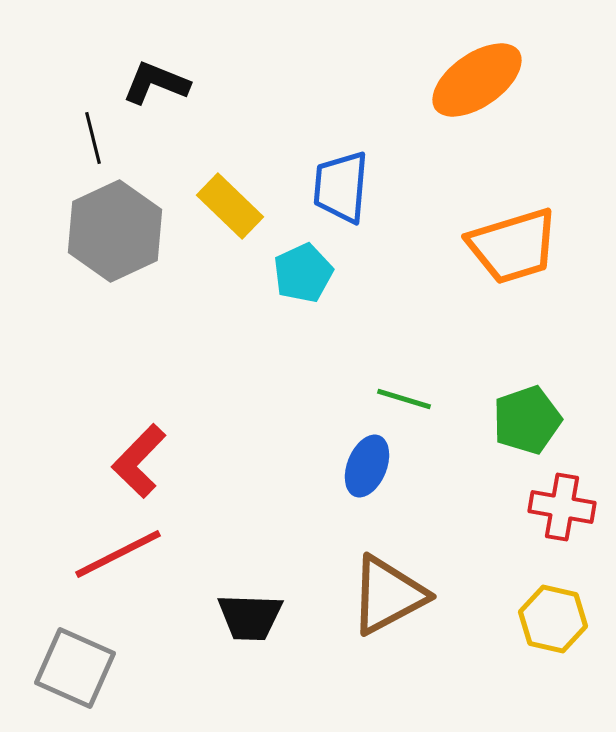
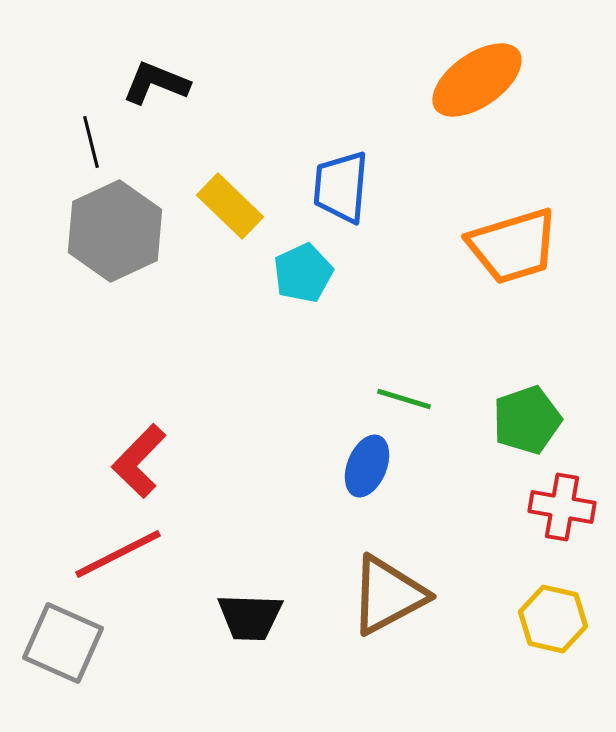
black line: moved 2 px left, 4 px down
gray square: moved 12 px left, 25 px up
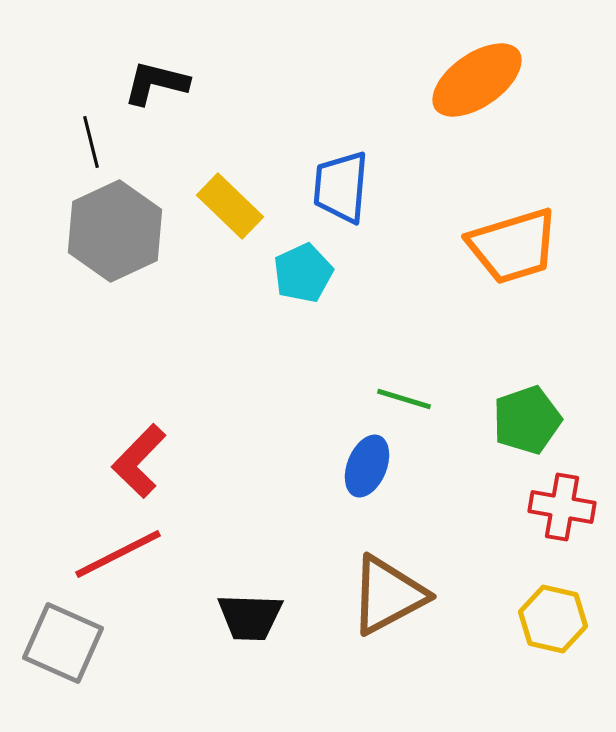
black L-shape: rotated 8 degrees counterclockwise
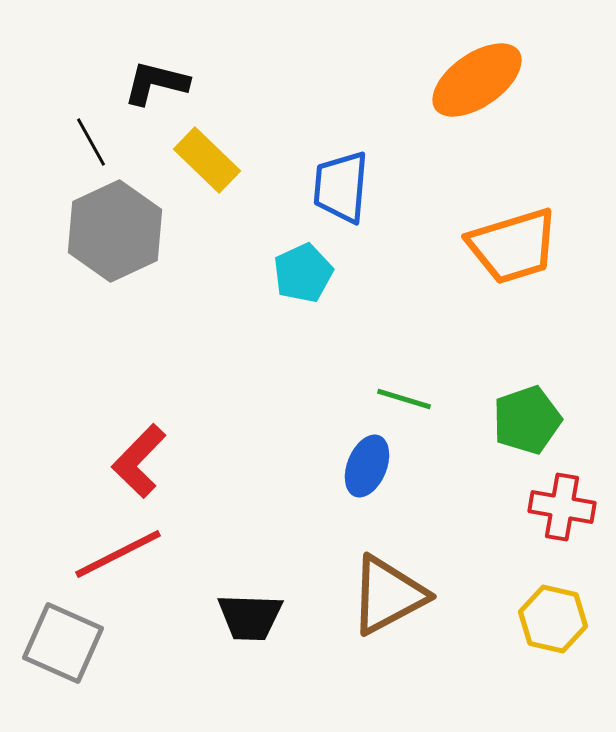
black line: rotated 15 degrees counterclockwise
yellow rectangle: moved 23 px left, 46 px up
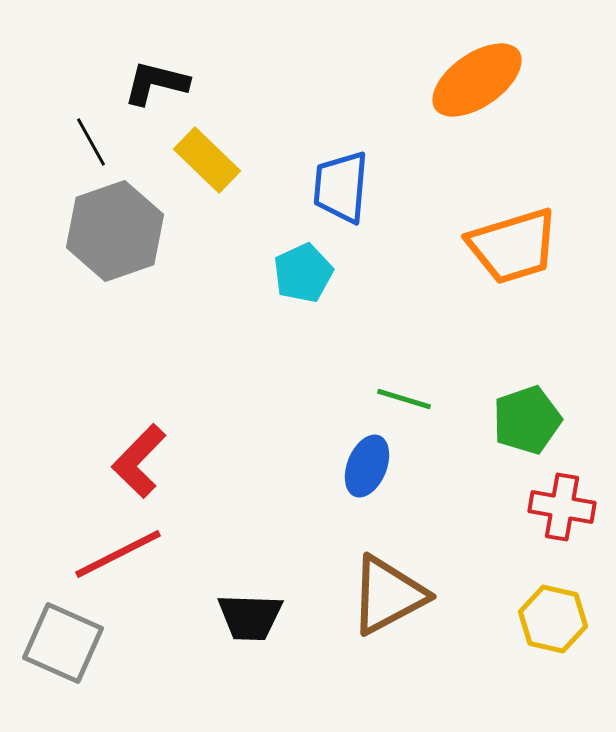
gray hexagon: rotated 6 degrees clockwise
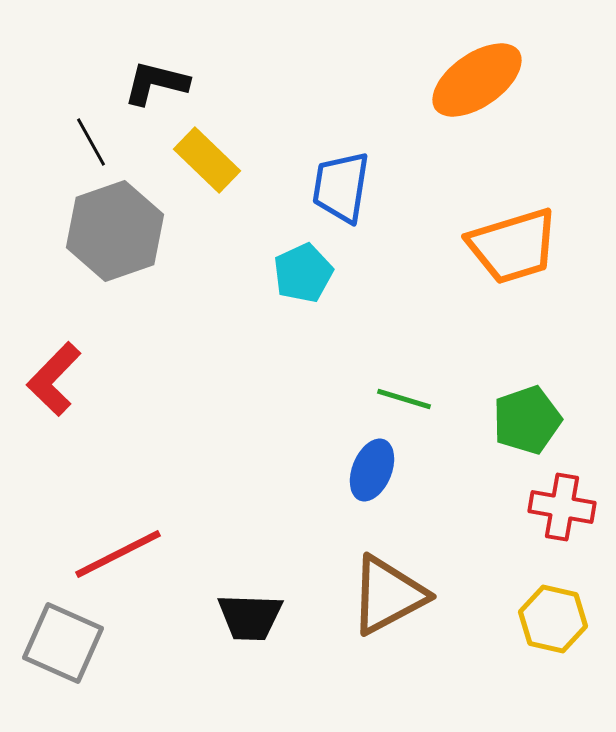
blue trapezoid: rotated 4 degrees clockwise
red L-shape: moved 85 px left, 82 px up
blue ellipse: moved 5 px right, 4 px down
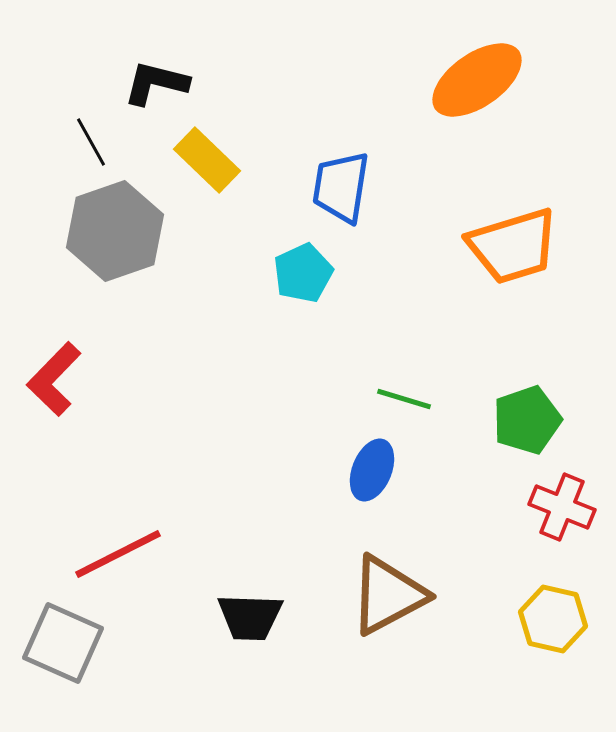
red cross: rotated 12 degrees clockwise
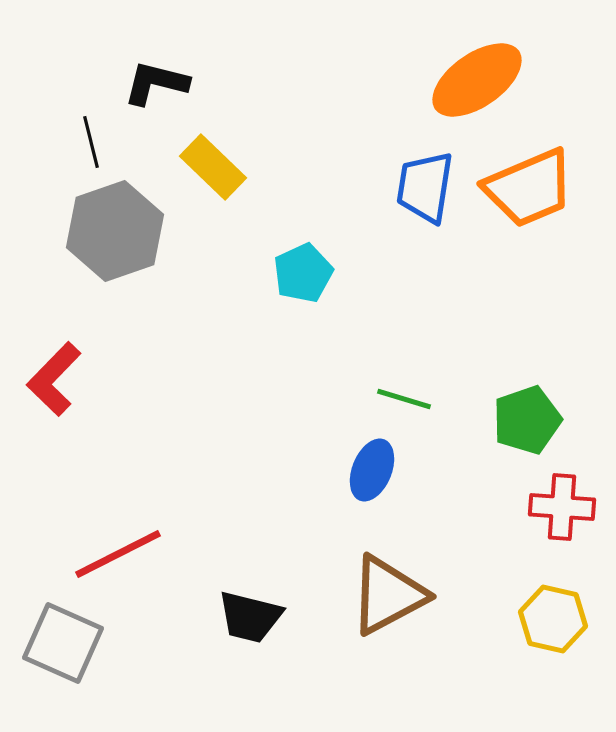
black line: rotated 15 degrees clockwise
yellow rectangle: moved 6 px right, 7 px down
blue trapezoid: moved 84 px right
orange trapezoid: moved 16 px right, 58 px up; rotated 6 degrees counterclockwise
red cross: rotated 18 degrees counterclockwise
black trapezoid: rotated 12 degrees clockwise
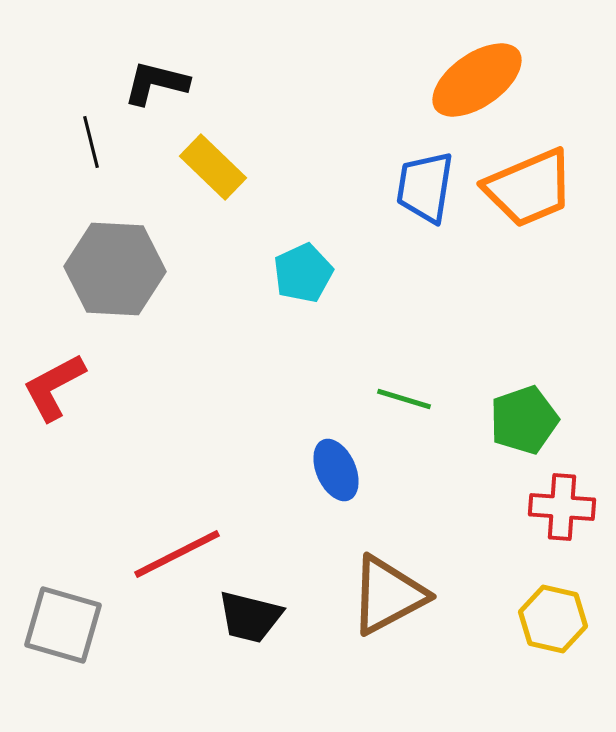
gray hexagon: moved 38 px down; rotated 22 degrees clockwise
red L-shape: moved 8 px down; rotated 18 degrees clockwise
green pentagon: moved 3 px left
blue ellipse: moved 36 px left; rotated 46 degrees counterclockwise
red line: moved 59 px right
gray square: moved 18 px up; rotated 8 degrees counterclockwise
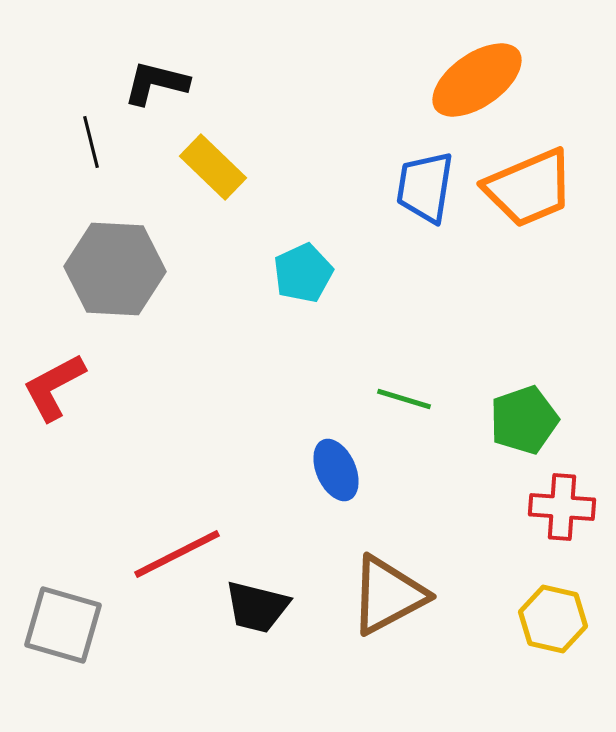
black trapezoid: moved 7 px right, 10 px up
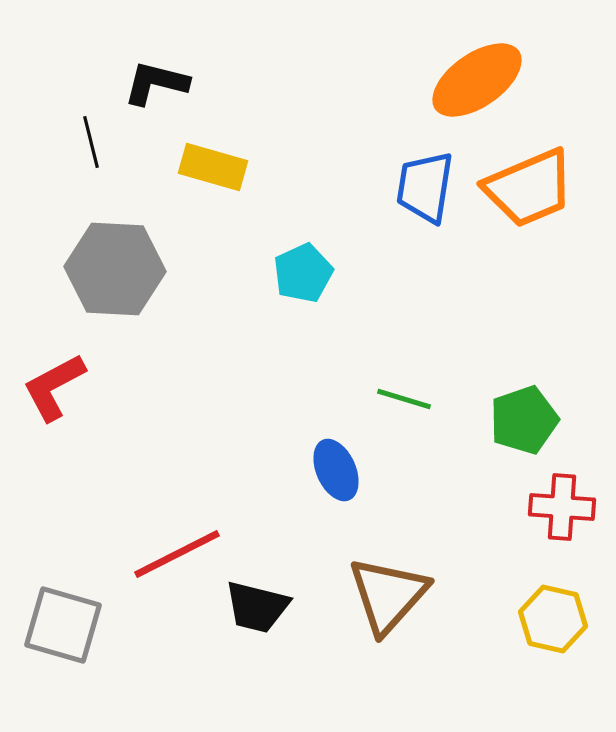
yellow rectangle: rotated 28 degrees counterclockwise
brown triangle: rotated 20 degrees counterclockwise
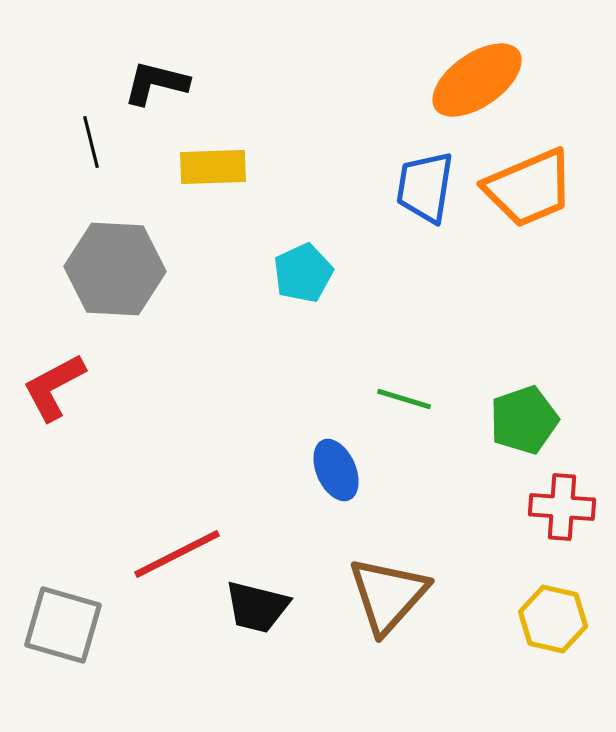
yellow rectangle: rotated 18 degrees counterclockwise
